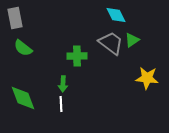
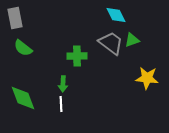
green triangle: rotated 14 degrees clockwise
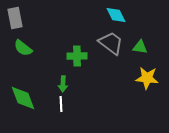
green triangle: moved 8 px right, 7 px down; rotated 28 degrees clockwise
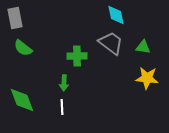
cyan diamond: rotated 15 degrees clockwise
green triangle: moved 3 px right
green arrow: moved 1 px right, 1 px up
green diamond: moved 1 px left, 2 px down
white line: moved 1 px right, 3 px down
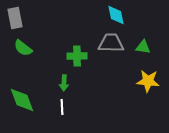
gray trapezoid: rotated 36 degrees counterclockwise
yellow star: moved 1 px right, 3 px down
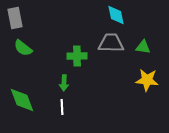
yellow star: moved 1 px left, 1 px up
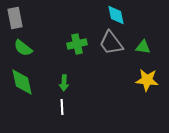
gray trapezoid: rotated 128 degrees counterclockwise
green cross: moved 12 px up; rotated 12 degrees counterclockwise
green diamond: moved 18 px up; rotated 8 degrees clockwise
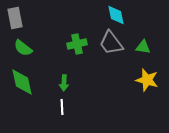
yellow star: rotated 10 degrees clockwise
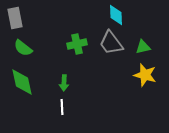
cyan diamond: rotated 10 degrees clockwise
green triangle: rotated 21 degrees counterclockwise
yellow star: moved 2 px left, 5 px up
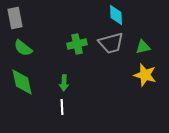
gray trapezoid: rotated 68 degrees counterclockwise
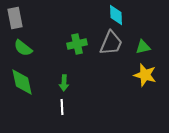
gray trapezoid: rotated 52 degrees counterclockwise
